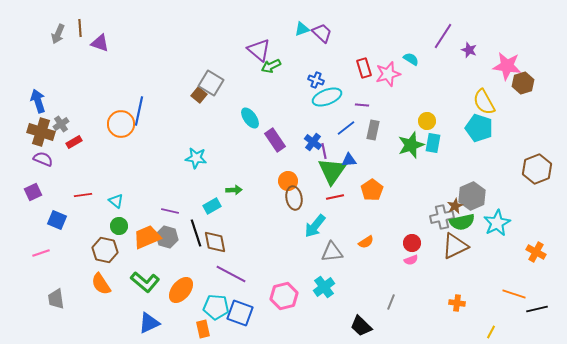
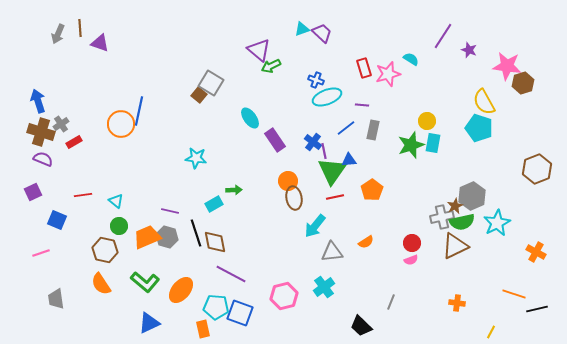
cyan rectangle at (212, 206): moved 2 px right, 2 px up
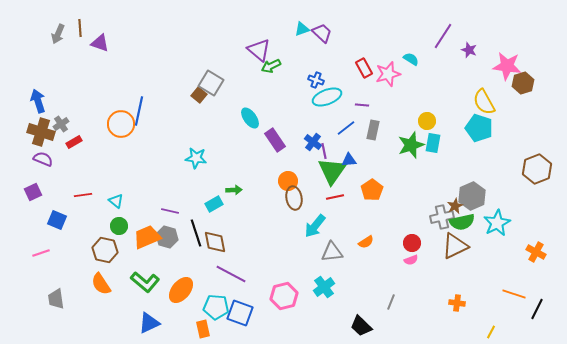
red rectangle at (364, 68): rotated 12 degrees counterclockwise
black line at (537, 309): rotated 50 degrees counterclockwise
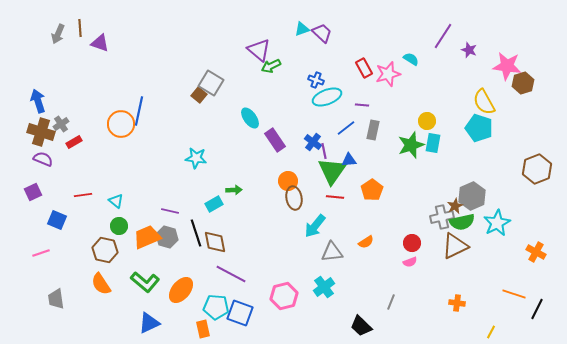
red line at (335, 197): rotated 18 degrees clockwise
pink semicircle at (411, 260): moved 1 px left, 2 px down
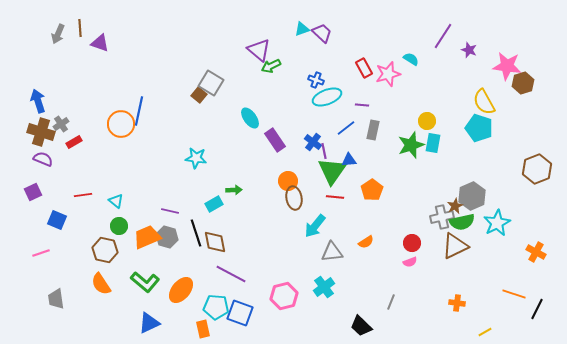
yellow line at (491, 332): moved 6 px left; rotated 32 degrees clockwise
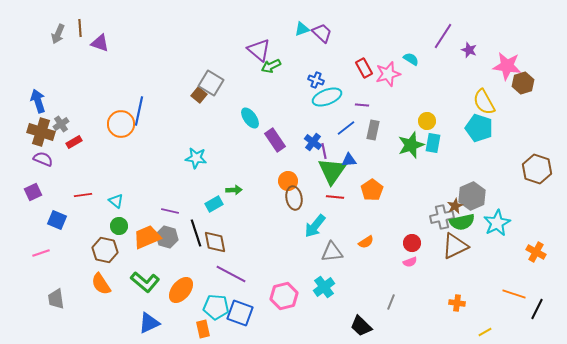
brown hexagon at (537, 169): rotated 20 degrees counterclockwise
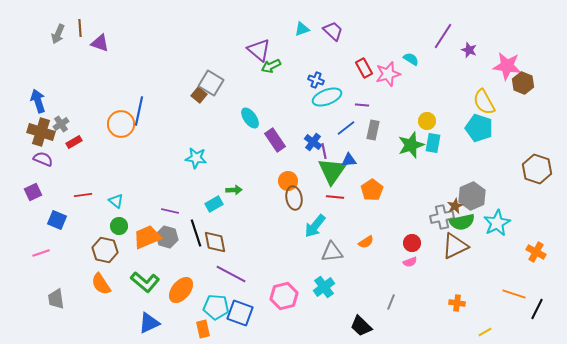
purple trapezoid at (322, 33): moved 11 px right, 2 px up
brown hexagon at (523, 83): rotated 20 degrees counterclockwise
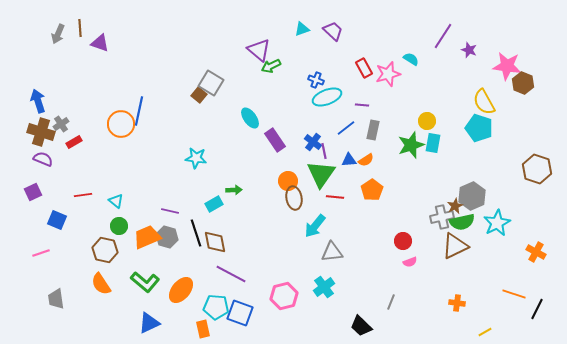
green triangle at (332, 171): moved 11 px left, 3 px down
orange semicircle at (366, 242): moved 82 px up
red circle at (412, 243): moved 9 px left, 2 px up
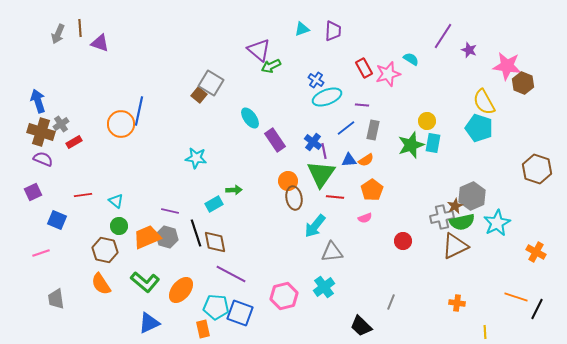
purple trapezoid at (333, 31): rotated 50 degrees clockwise
blue cross at (316, 80): rotated 14 degrees clockwise
pink semicircle at (410, 262): moved 45 px left, 44 px up
orange line at (514, 294): moved 2 px right, 3 px down
yellow line at (485, 332): rotated 64 degrees counterclockwise
